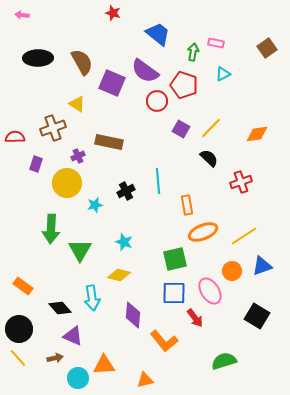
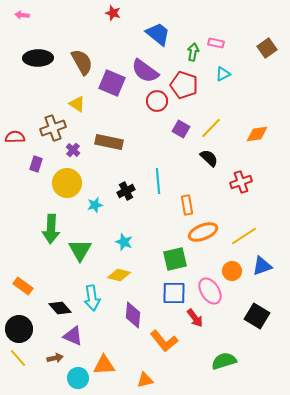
purple cross at (78, 156): moved 5 px left, 6 px up; rotated 24 degrees counterclockwise
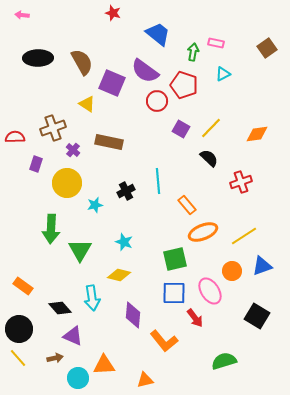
yellow triangle at (77, 104): moved 10 px right
orange rectangle at (187, 205): rotated 30 degrees counterclockwise
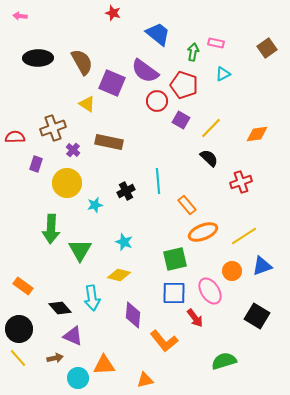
pink arrow at (22, 15): moved 2 px left, 1 px down
purple square at (181, 129): moved 9 px up
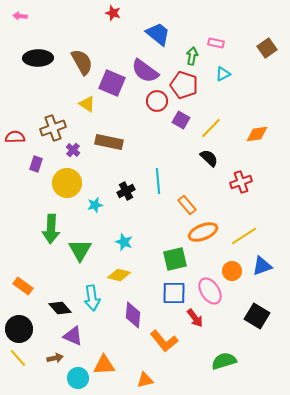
green arrow at (193, 52): moved 1 px left, 4 px down
